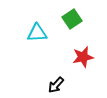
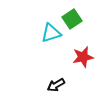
cyan triangle: moved 14 px right; rotated 15 degrees counterclockwise
black arrow: rotated 18 degrees clockwise
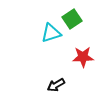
red star: rotated 10 degrees clockwise
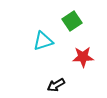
green square: moved 2 px down
cyan triangle: moved 8 px left, 8 px down
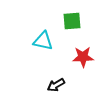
green square: rotated 30 degrees clockwise
cyan triangle: rotated 30 degrees clockwise
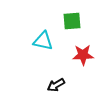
red star: moved 2 px up
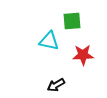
cyan triangle: moved 6 px right
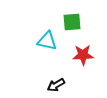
green square: moved 1 px down
cyan triangle: moved 2 px left
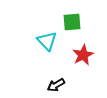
cyan triangle: rotated 35 degrees clockwise
red star: rotated 25 degrees counterclockwise
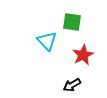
green square: rotated 12 degrees clockwise
black arrow: moved 16 px right
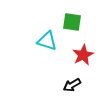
cyan triangle: rotated 30 degrees counterclockwise
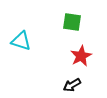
cyan triangle: moved 26 px left
red star: moved 2 px left, 1 px down
